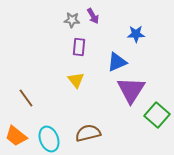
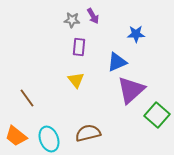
purple triangle: rotated 16 degrees clockwise
brown line: moved 1 px right
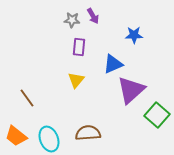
blue star: moved 2 px left, 1 px down
blue triangle: moved 4 px left, 2 px down
yellow triangle: rotated 18 degrees clockwise
brown semicircle: rotated 10 degrees clockwise
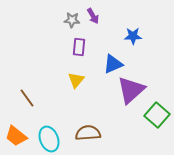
blue star: moved 1 px left, 1 px down
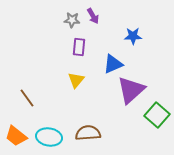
cyan ellipse: moved 2 px up; rotated 60 degrees counterclockwise
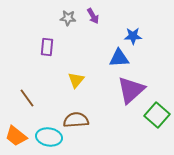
gray star: moved 4 px left, 2 px up
purple rectangle: moved 32 px left
blue triangle: moved 6 px right, 6 px up; rotated 20 degrees clockwise
brown semicircle: moved 12 px left, 13 px up
